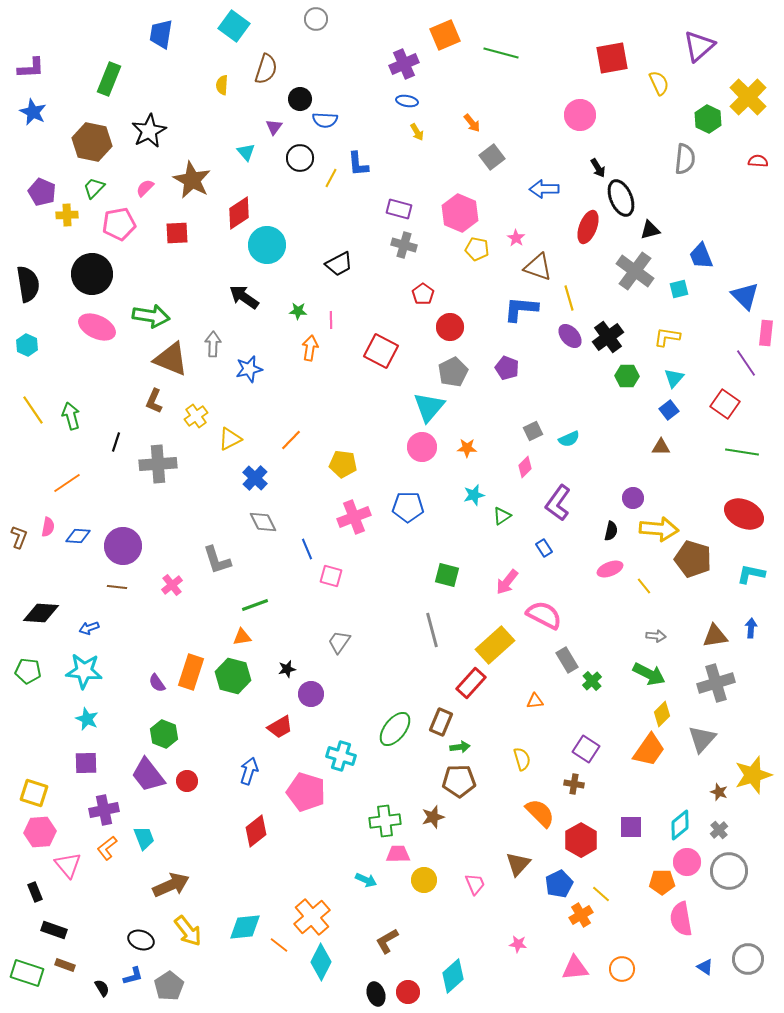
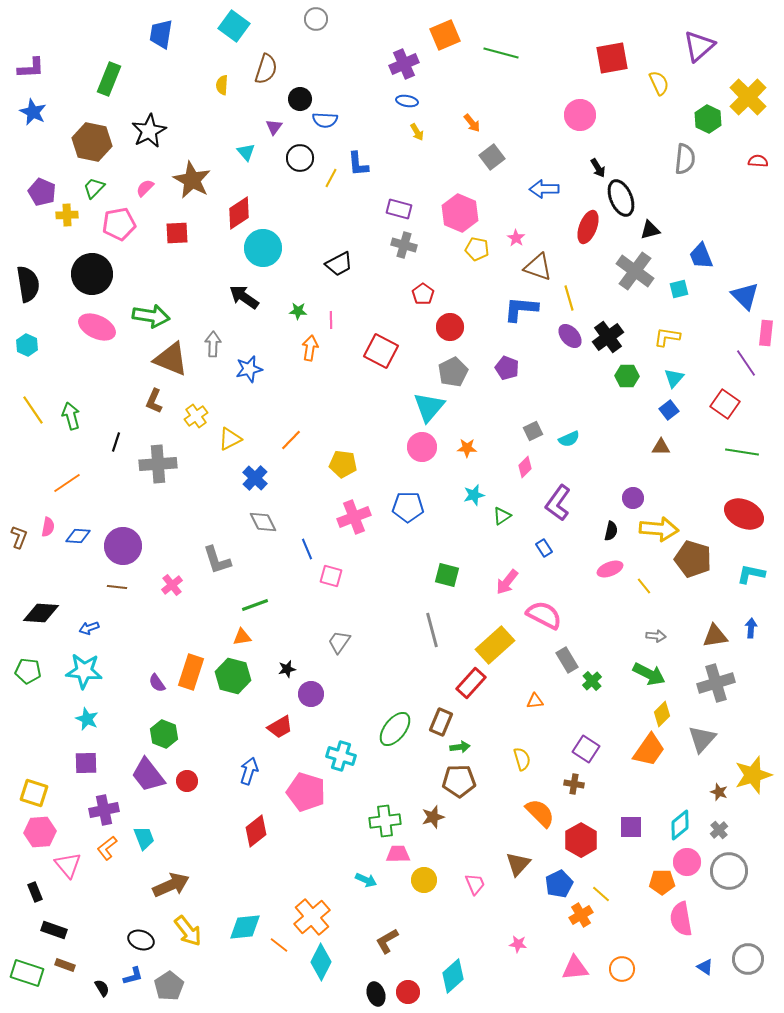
cyan circle at (267, 245): moved 4 px left, 3 px down
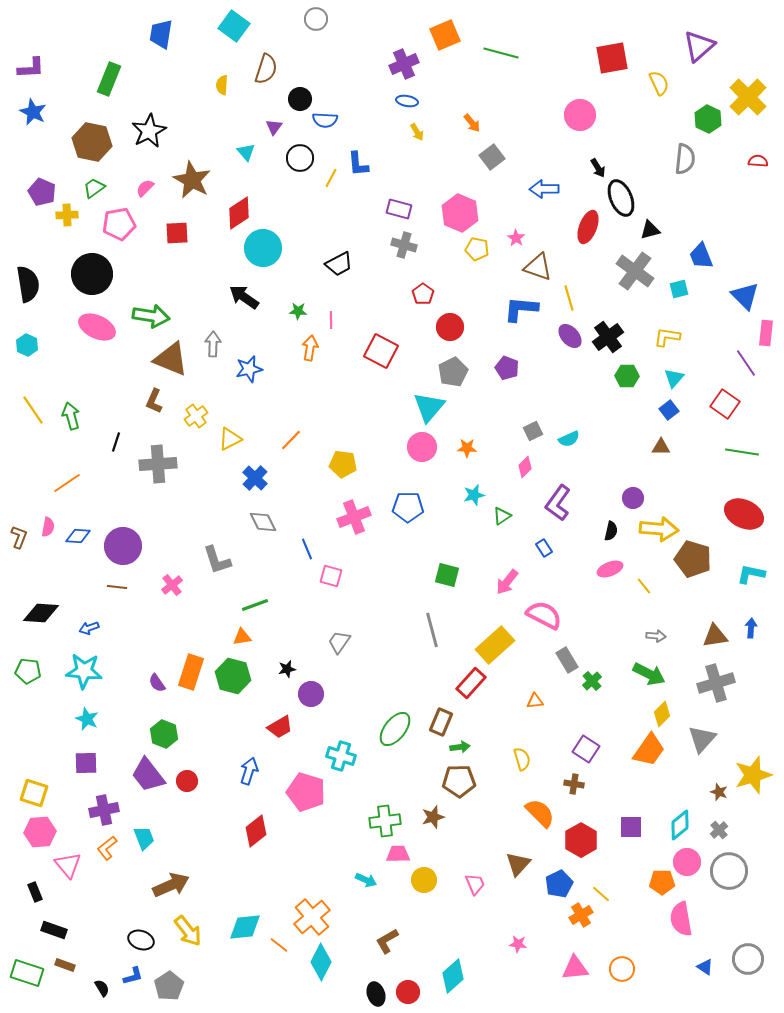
green trapezoid at (94, 188): rotated 10 degrees clockwise
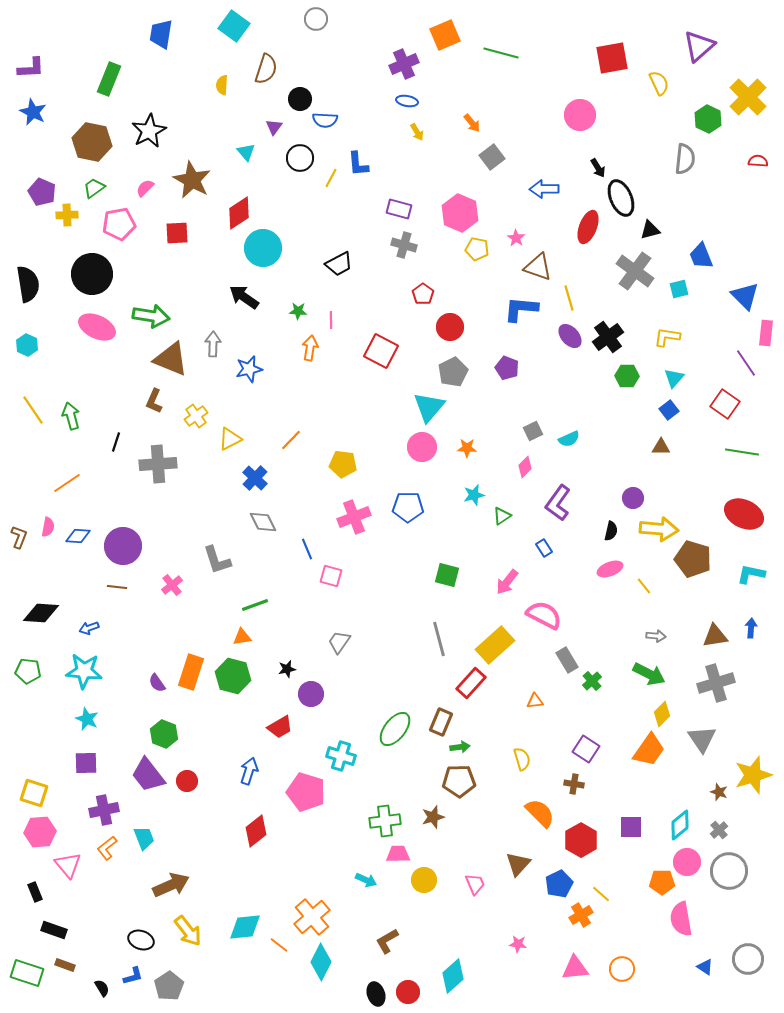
gray line at (432, 630): moved 7 px right, 9 px down
gray triangle at (702, 739): rotated 16 degrees counterclockwise
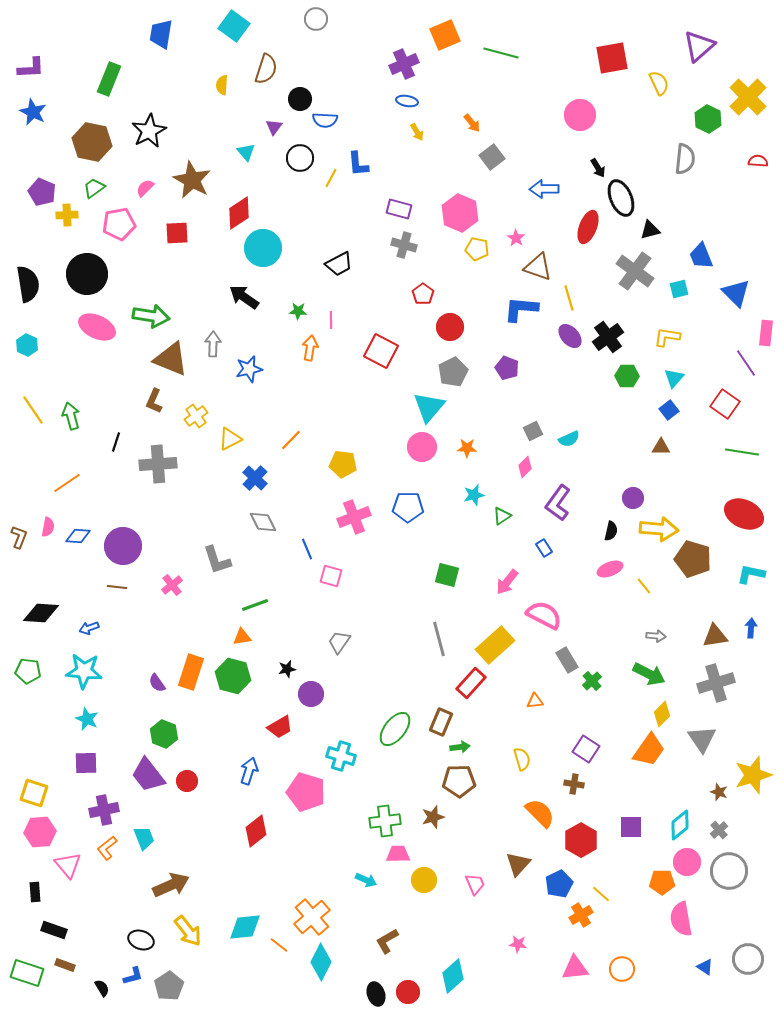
black circle at (92, 274): moved 5 px left
blue triangle at (745, 296): moved 9 px left, 3 px up
black rectangle at (35, 892): rotated 18 degrees clockwise
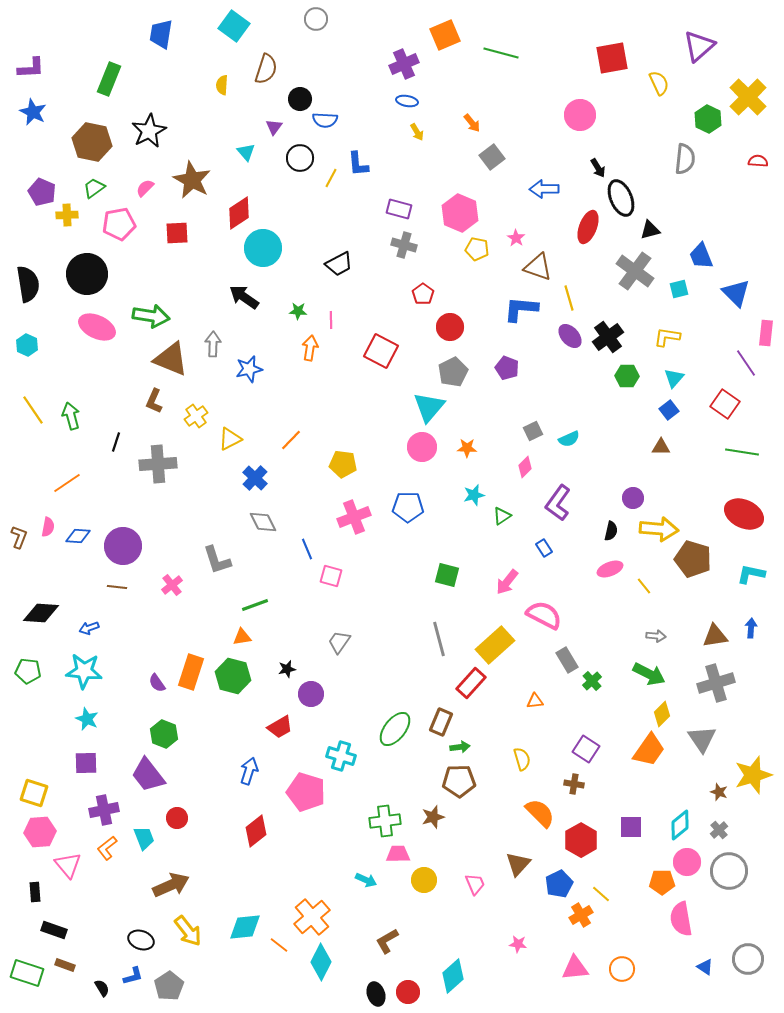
red circle at (187, 781): moved 10 px left, 37 px down
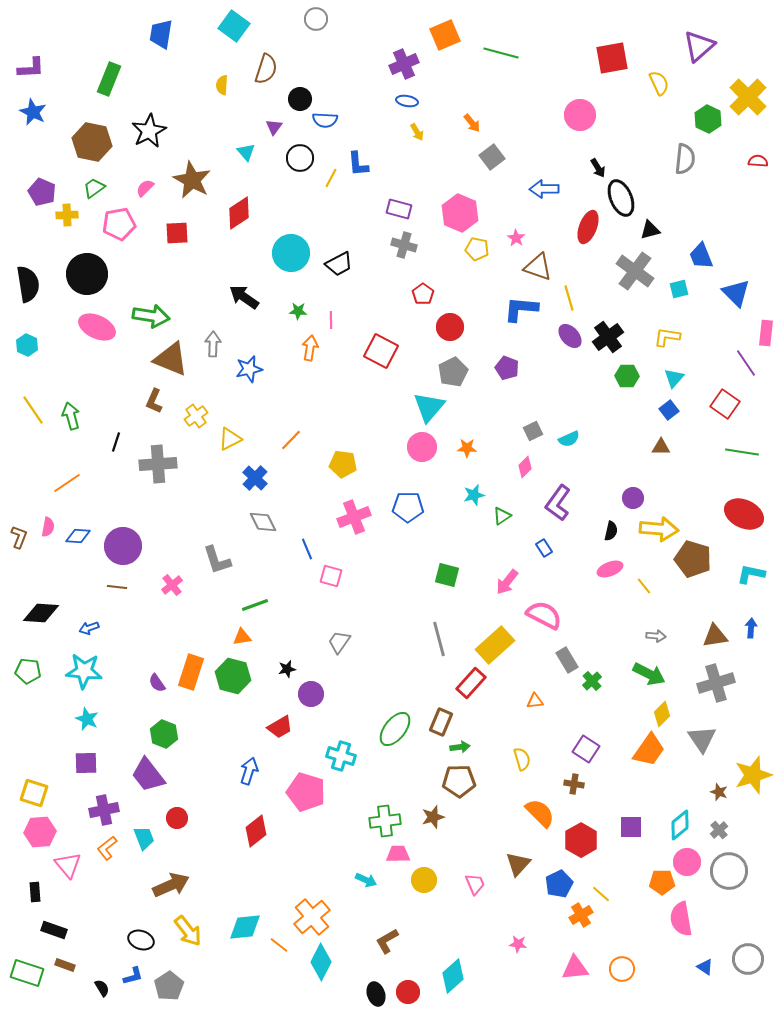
cyan circle at (263, 248): moved 28 px right, 5 px down
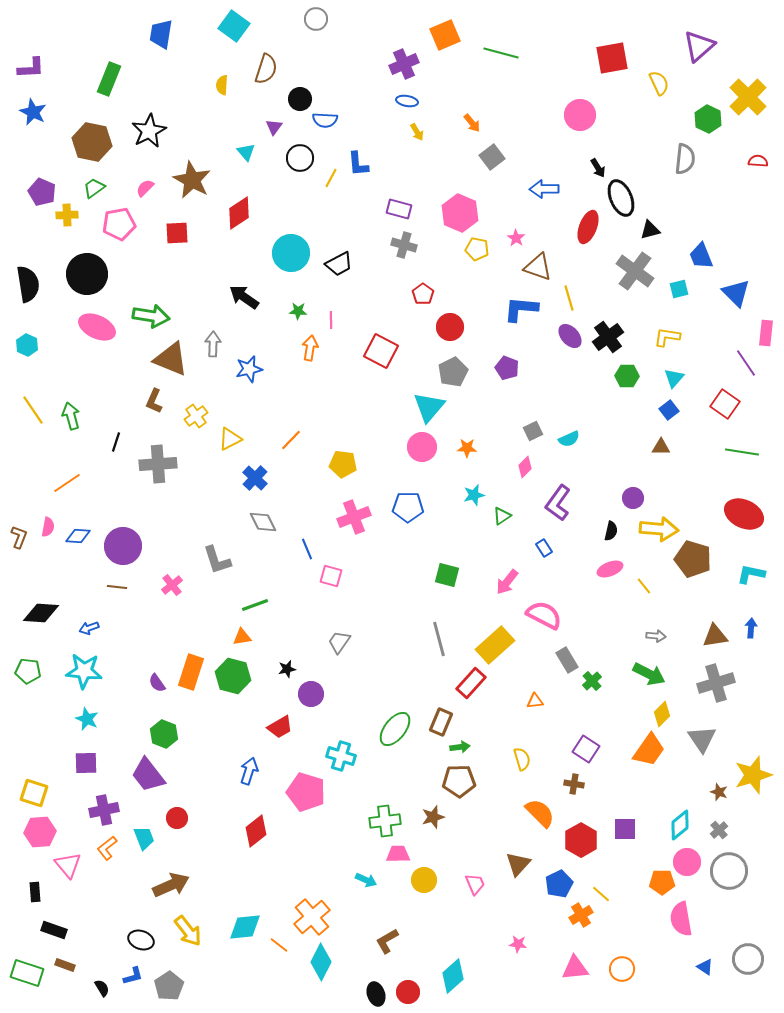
purple square at (631, 827): moved 6 px left, 2 px down
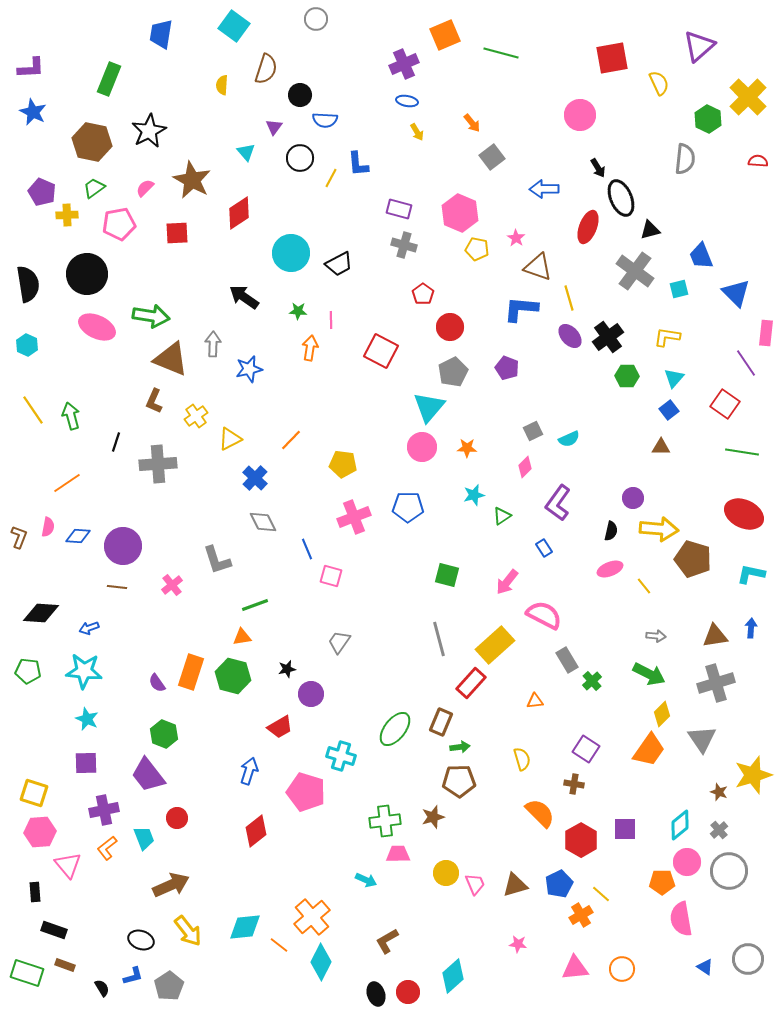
black circle at (300, 99): moved 4 px up
brown triangle at (518, 864): moved 3 px left, 21 px down; rotated 32 degrees clockwise
yellow circle at (424, 880): moved 22 px right, 7 px up
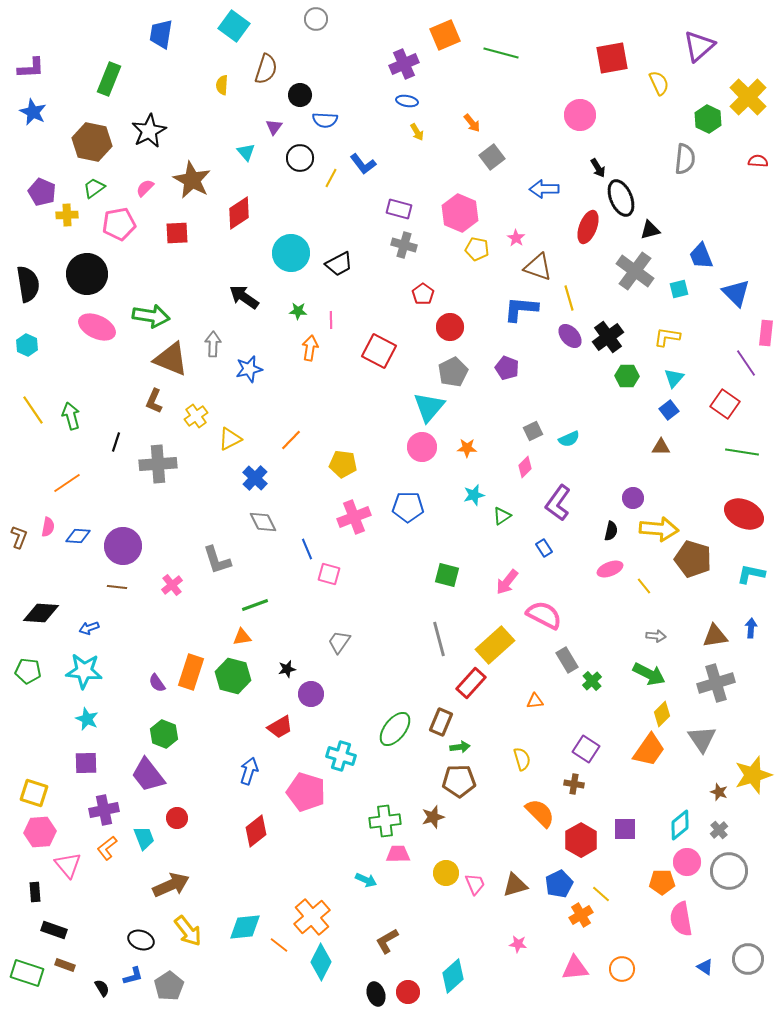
blue L-shape at (358, 164): moved 5 px right; rotated 32 degrees counterclockwise
red square at (381, 351): moved 2 px left
pink square at (331, 576): moved 2 px left, 2 px up
